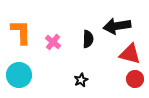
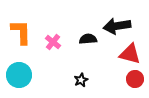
black semicircle: rotated 96 degrees counterclockwise
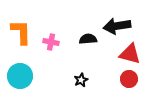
pink cross: moved 2 px left; rotated 28 degrees counterclockwise
cyan circle: moved 1 px right, 1 px down
red circle: moved 6 px left
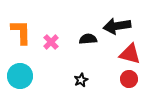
pink cross: rotated 35 degrees clockwise
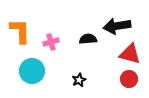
orange L-shape: moved 1 px left, 1 px up
pink cross: rotated 28 degrees clockwise
cyan circle: moved 12 px right, 5 px up
black star: moved 2 px left
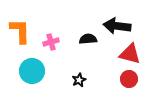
black arrow: rotated 16 degrees clockwise
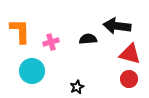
black star: moved 2 px left, 7 px down
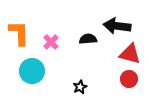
orange L-shape: moved 1 px left, 2 px down
pink cross: rotated 28 degrees counterclockwise
black star: moved 3 px right
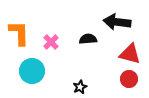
black arrow: moved 4 px up
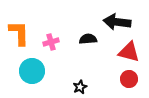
pink cross: rotated 28 degrees clockwise
red triangle: moved 1 px left, 2 px up
